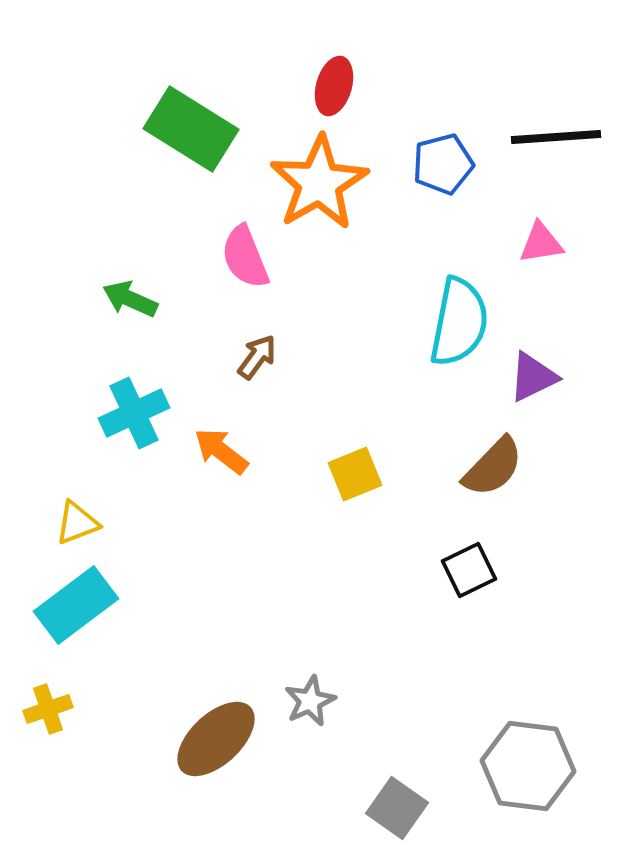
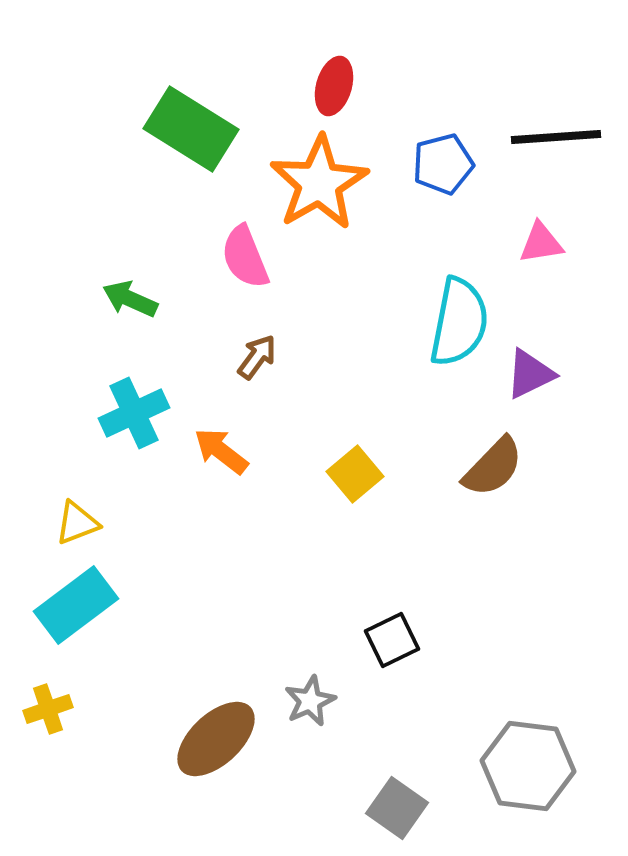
purple triangle: moved 3 px left, 3 px up
yellow square: rotated 18 degrees counterclockwise
black square: moved 77 px left, 70 px down
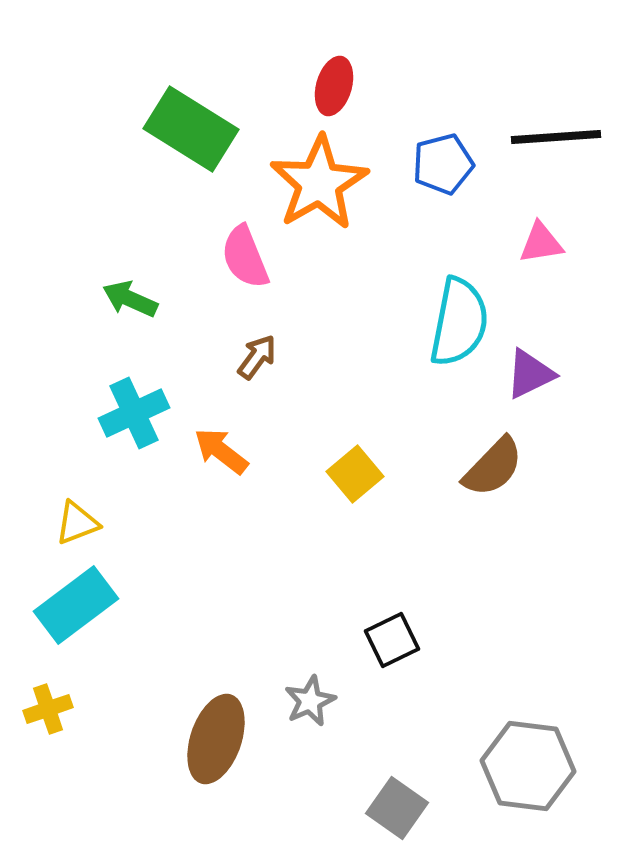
brown ellipse: rotated 28 degrees counterclockwise
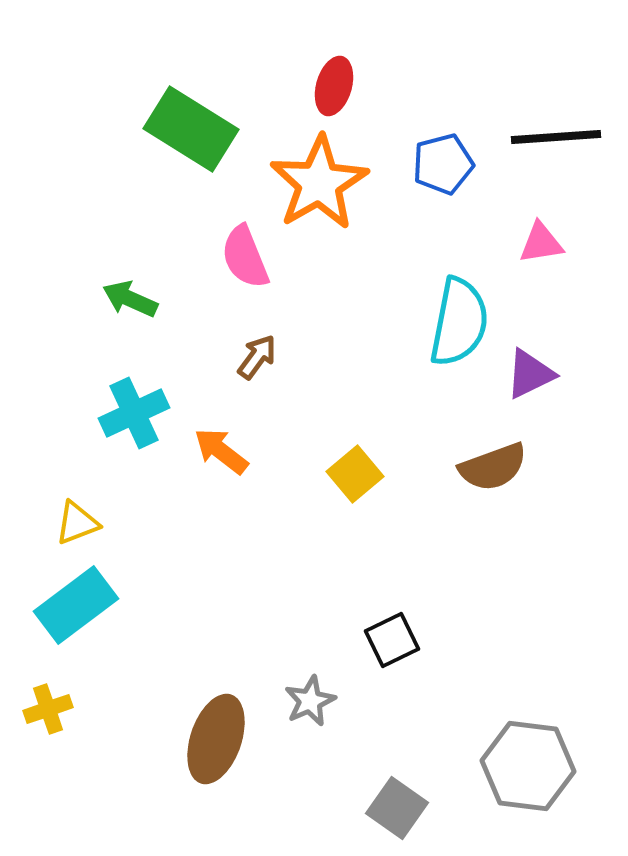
brown semicircle: rotated 26 degrees clockwise
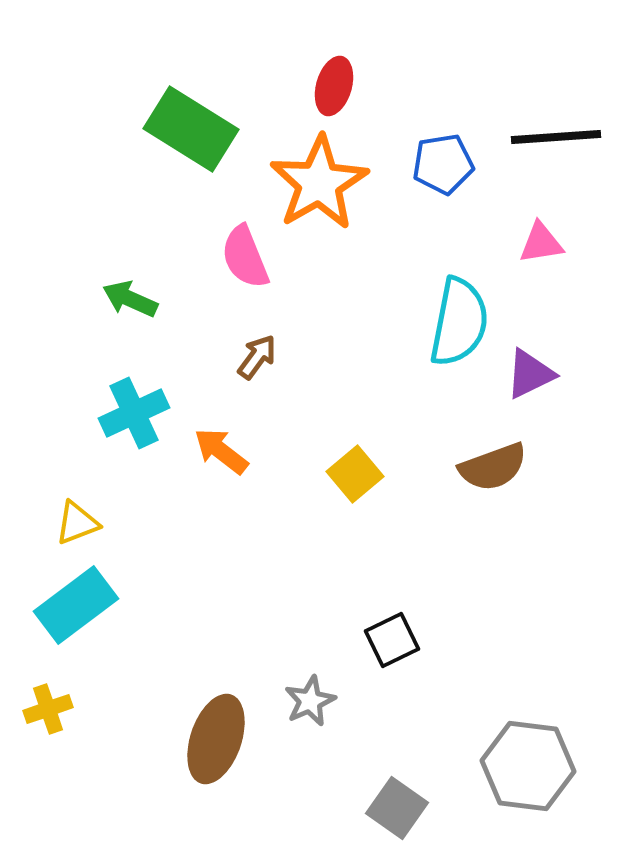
blue pentagon: rotated 6 degrees clockwise
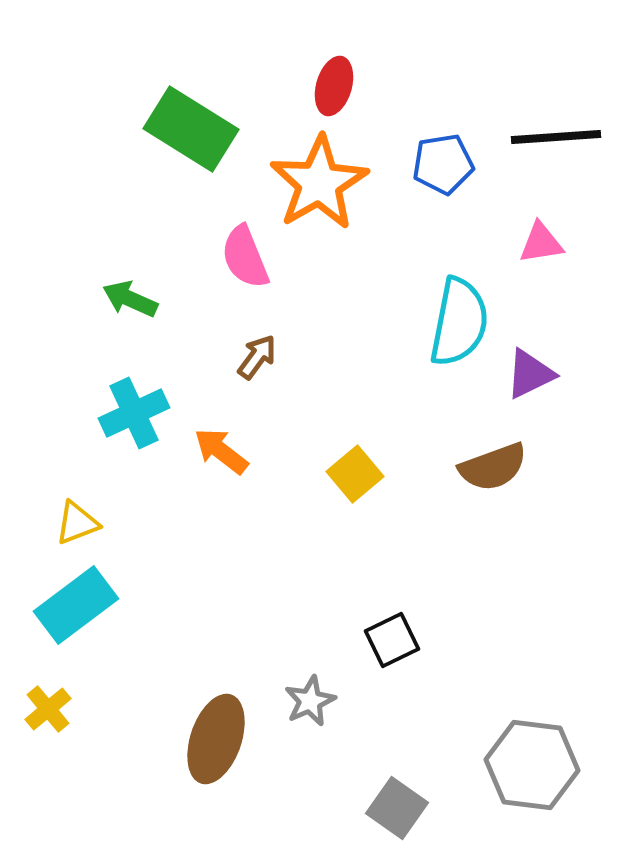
yellow cross: rotated 21 degrees counterclockwise
gray hexagon: moved 4 px right, 1 px up
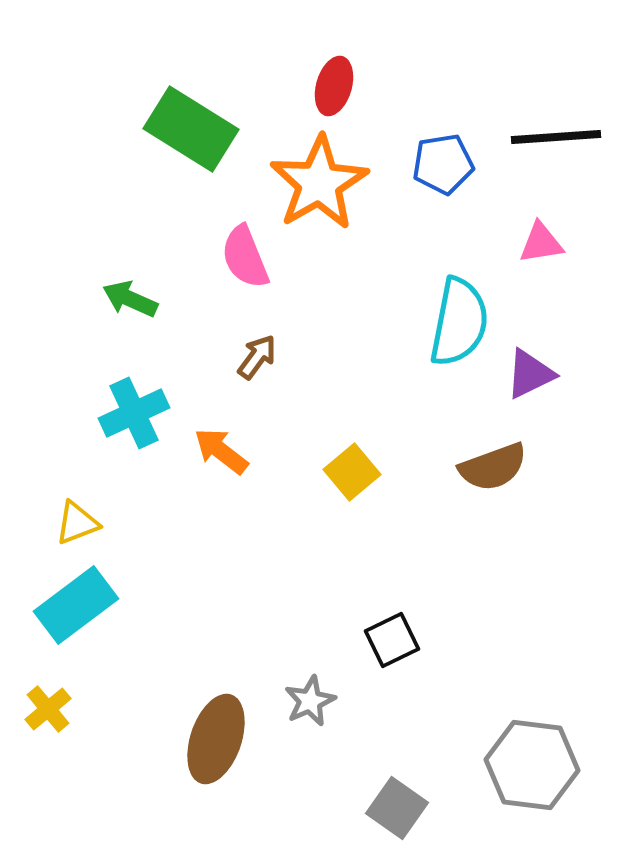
yellow square: moved 3 px left, 2 px up
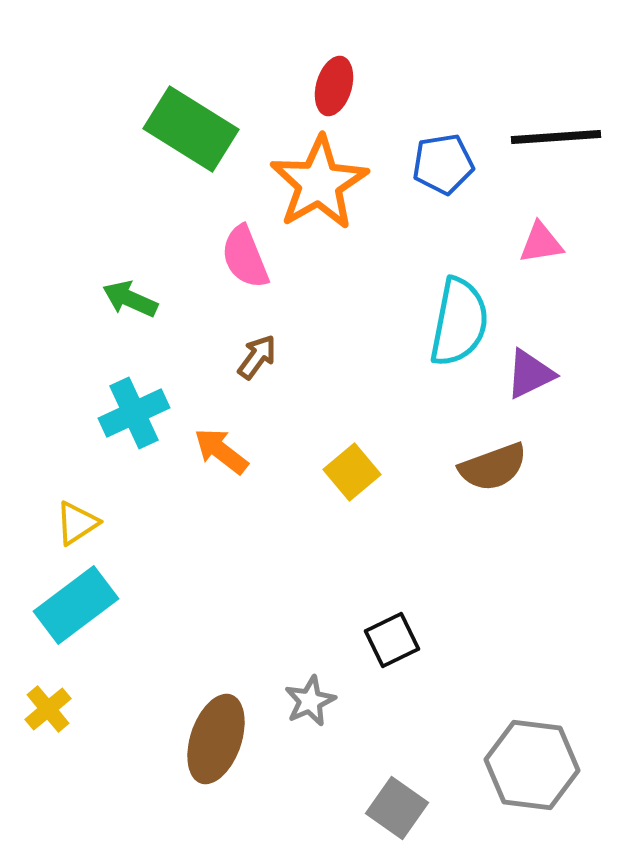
yellow triangle: rotated 12 degrees counterclockwise
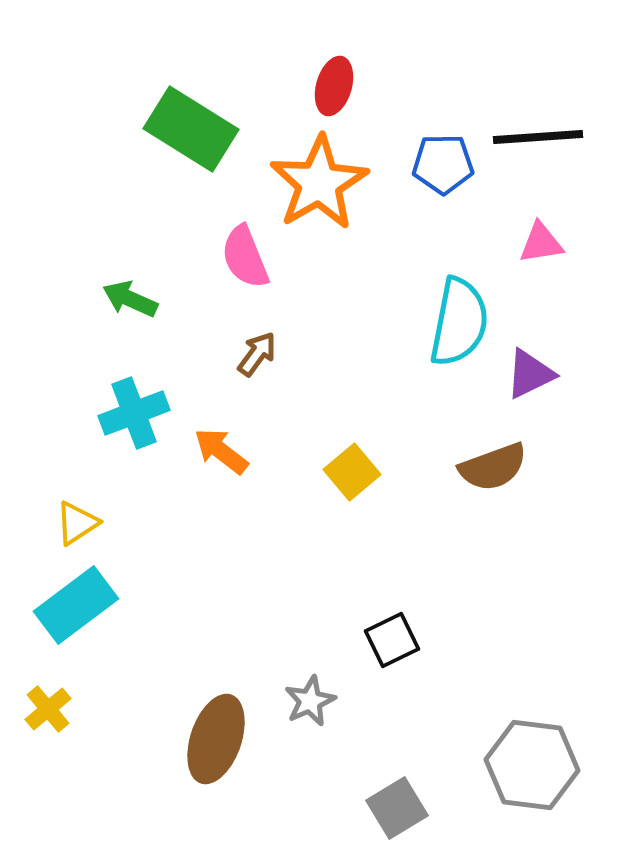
black line: moved 18 px left
blue pentagon: rotated 8 degrees clockwise
brown arrow: moved 3 px up
cyan cross: rotated 4 degrees clockwise
gray square: rotated 24 degrees clockwise
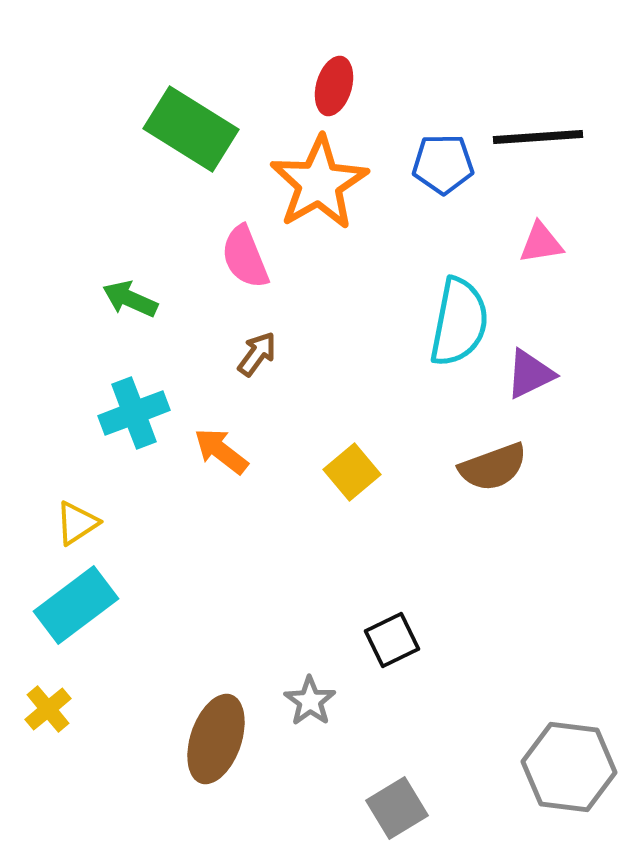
gray star: rotated 12 degrees counterclockwise
gray hexagon: moved 37 px right, 2 px down
